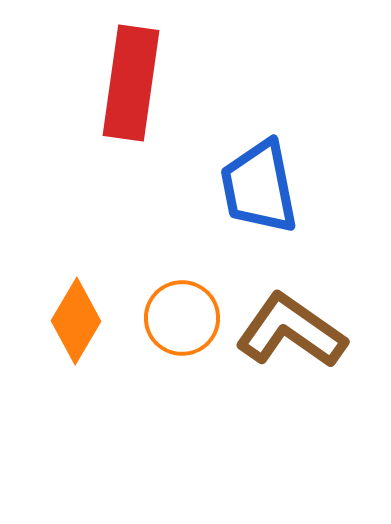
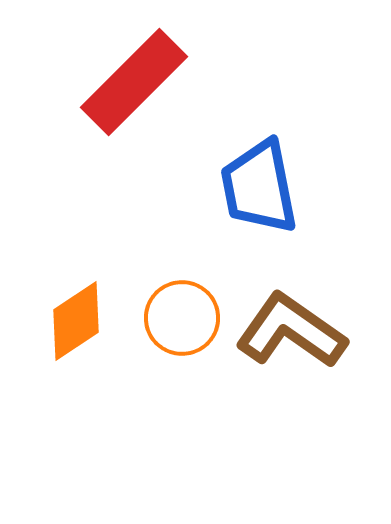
red rectangle: moved 3 px right, 1 px up; rotated 37 degrees clockwise
orange diamond: rotated 26 degrees clockwise
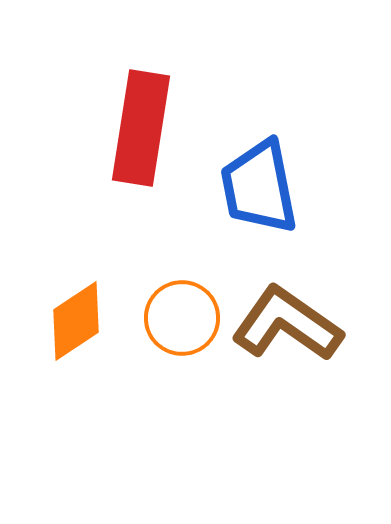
red rectangle: moved 7 px right, 46 px down; rotated 36 degrees counterclockwise
brown L-shape: moved 4 px left, 7 px up
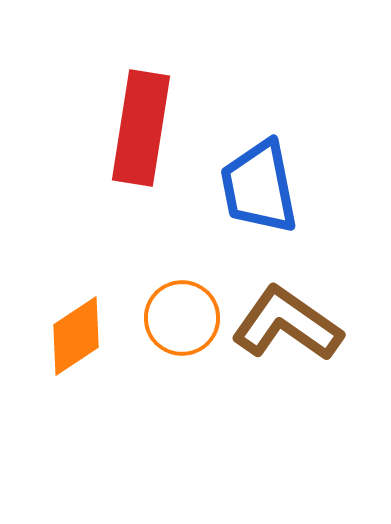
orange diamond: moved 15 px down
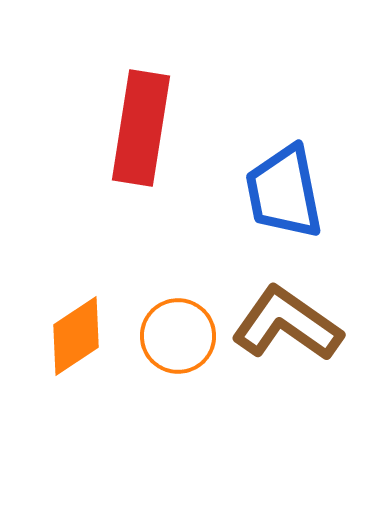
blue trapezoid: moved 25 px right, 5 px down
orange circle: moved 4 px left, 18 px down
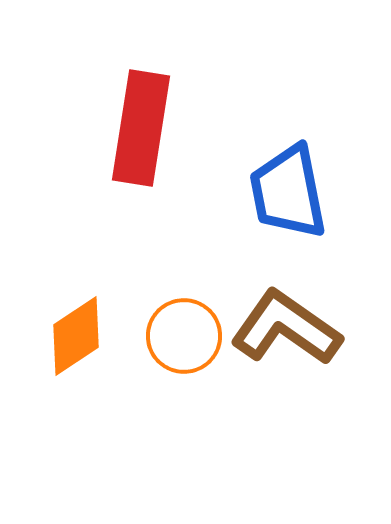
blue trapezoid: moved 4 px right
brown L-shape: moved 1 px left, 4 px down
orange circle: moved 6 px right
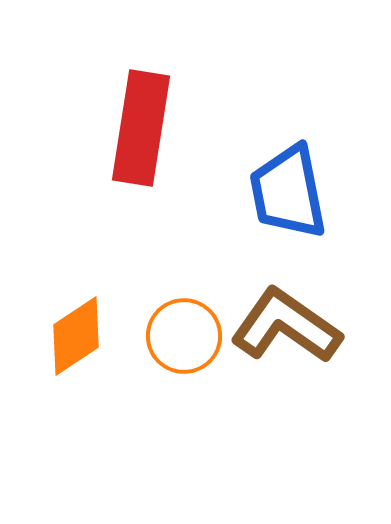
brown L-shape: moved 2 px up
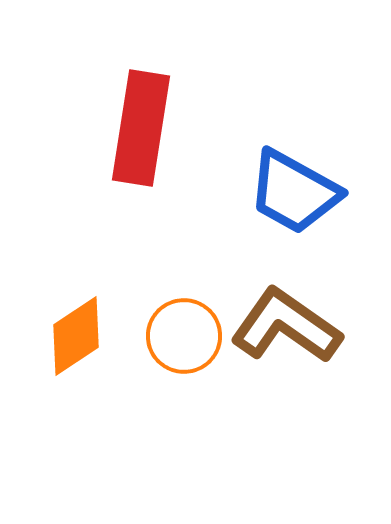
blue trapezoid: moved 6 px right; rotated 50 degrees counterclockwise
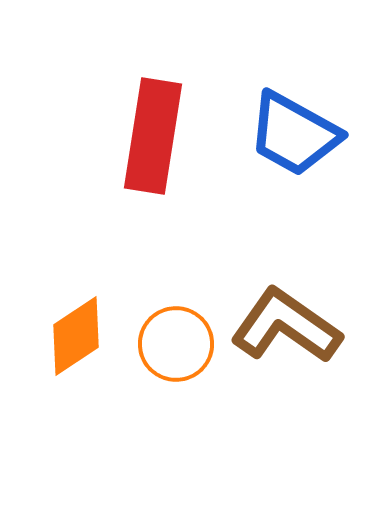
red rectangle: moved 12 px right, 8 px down
blue trapezoid: moved 58 px up
orange circle: moved 8 px left, 8 px down
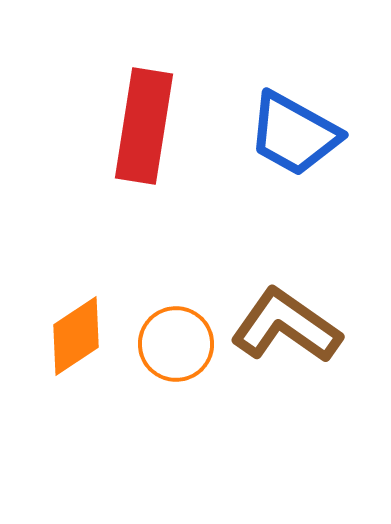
red rectangle: moved 9 px left, 10 px up
